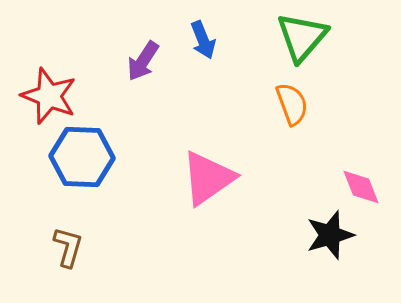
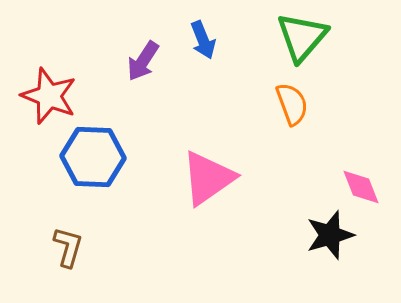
blue hexagon: moved 11 px right
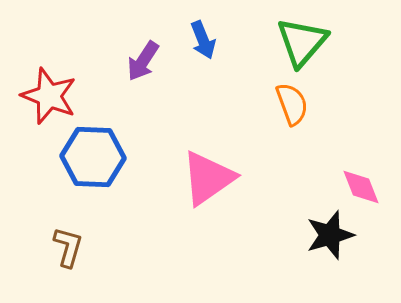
green triangle: moved 5 px down
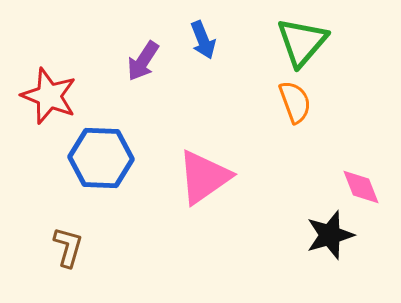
orange semicircle: moved 3 px right, 2 px up
blue hexagon: moved 8 px right, 1 px down
pink triangle: moved 4 px left, 1 px up
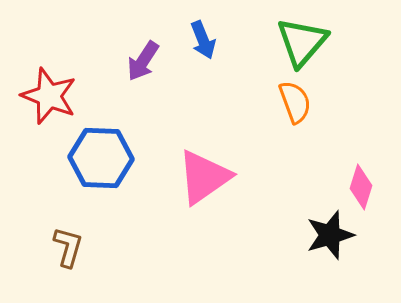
pink diamond: rotated 39 degrees clockwise
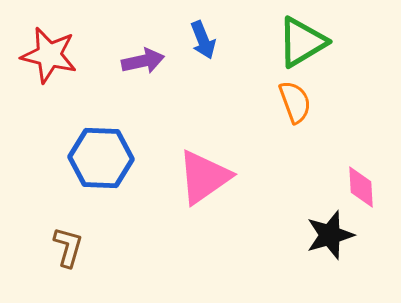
green triangle: rotated 18 degrees clockwise
purple arrow: rotated 135 degrees counterclockwise
red star: moved 41 px up; rotated 8 degrees counterclockwise
pink diamond: rotated 21 degrees counterclockwise
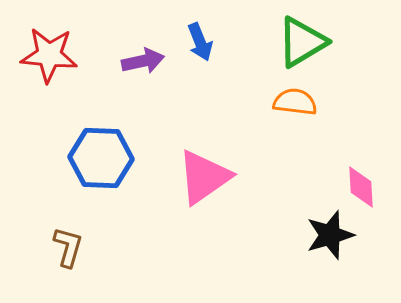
blue arrow: moved 3 px left, 2 px down
red star: rotated 8 degrees counterclockwise
orange semicircle: rotated 63 degrees counterclockwise
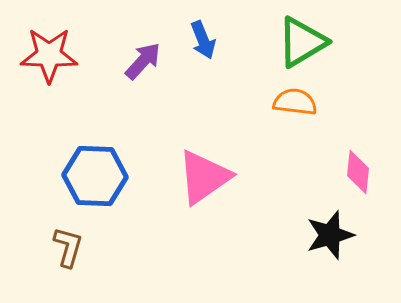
blue arrow: moved 3 px right, 2 px up
red star: rotated 4 degrees counterclockwise
purple arrow: rotated 36 degrees counterclockwise
blue hexagon: moved 6 px left, 18 px down
pink diamond: moved 3 px left, 15 px up; rotated 9 degrees clockwise
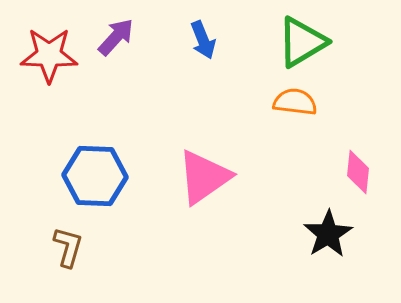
purple arrow: moved 27 px left, 24 px up
black star: moved 2 px left, 1 px up; rotated 15 degrees counterclockwise
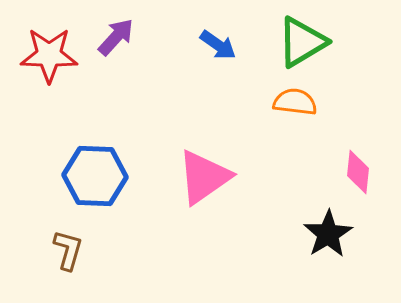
blue arrow: moved 15 px right, 5 px down; rotated 33 degrees counterclockwise
brown L-shape: moved 3 px down
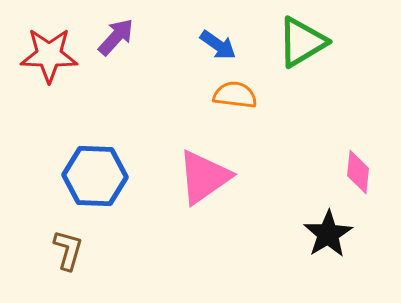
orange semicircle: moved 60 px left, 7 px up
